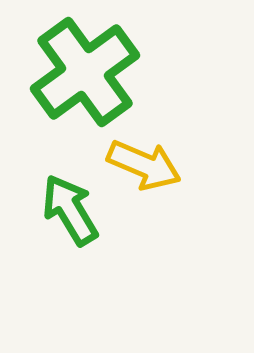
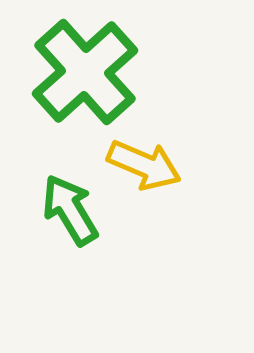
green cross: rotated 6 degrees counterclockwise
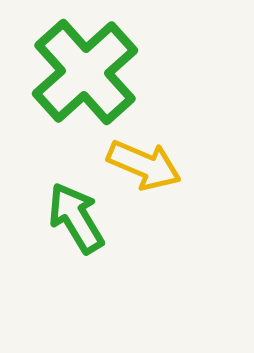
green arrow: moved 6 px right, 8 px down
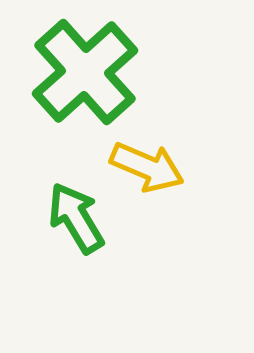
yellow arrow: moved 3 px right, 2 px down
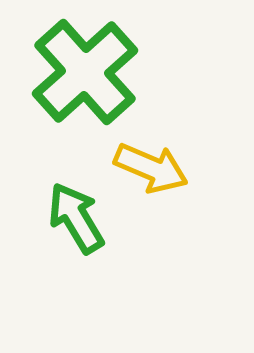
yellow arrow: moved 4 px right, 1 px down
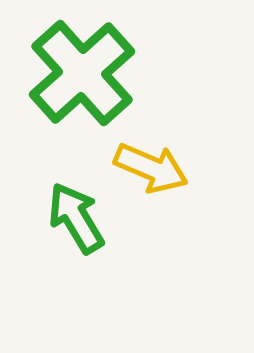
green cross: moved 3 px left, 1 px down
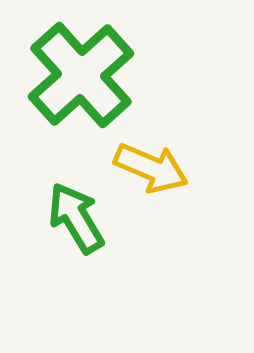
green cross: moved 1 px left, 2 px down
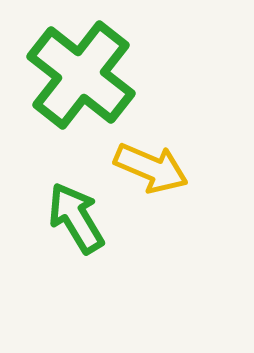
green cross: rotated 10 degrees counterclockwise
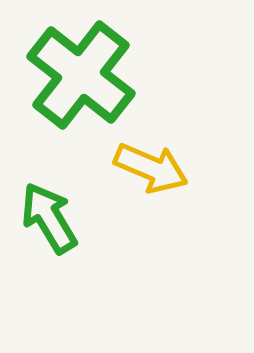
green arrow: moved 27 px left
